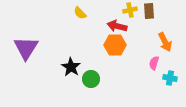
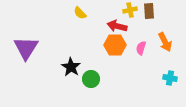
pink semicircle: moved 13 px left, 15 px up
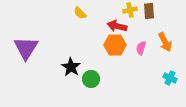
cyan cross: rotated 16 degrees clockwise
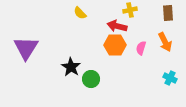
brown rectangle: moved 19 px right, 2 px down
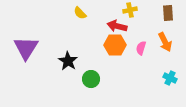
black star: moved 3 px left, 6 px up
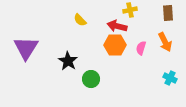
yellow semicircle: moved 7 px down
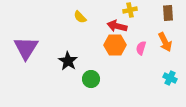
yellow semicircle: moved 3 px up
